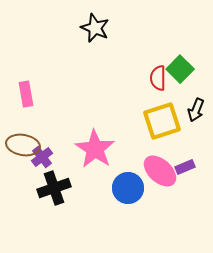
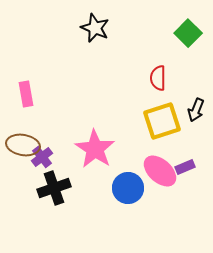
green square: moved 8 px right, 36 px up
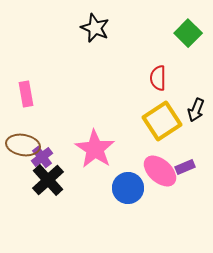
yellow square: rotated 15 degrees counterclockwise
black cross: moved 6 px left, 8 px up; rotated 24 degrees counterclockwise
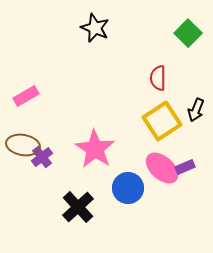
pink rectangle: moved 2 px down; rotated 70 degrees clockwise
pink ellipse: moved 2 px right, 3 px up
black cross: moved 30 px right, 27 px down
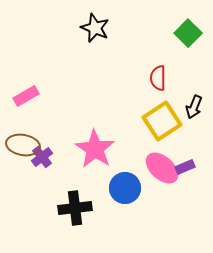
black arrow: moved 2 px left, 3 px up
blue circle: moved 3 px left
black cross: moved 3 px left, 1 px down; rotated 36 degrees clockwise
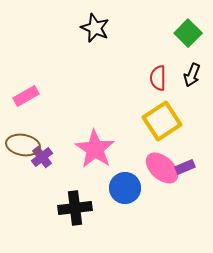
black arrow: moved 2 px left, 32 px up
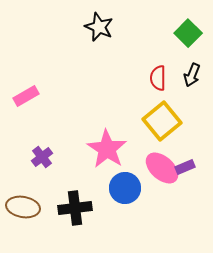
black star: moved 4 px right, 1 px up
yellow square: rotated 6 degrees counterclockwise
brown ellipse: moved 62 px down
pink star: moved 12 px right
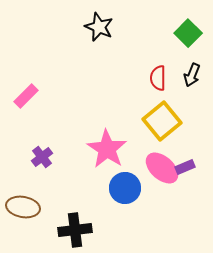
pink rectangle: rotated 15 degrees counterclockwise
black cross: moved 22 px down
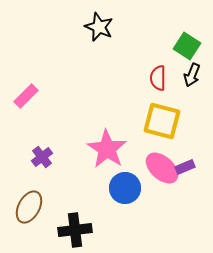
green square: moved 1 px left, 13 px down; rotated 12 degrees counterclockwise
yellow square: rotated 36 degrees counterclockwise
brown ellipse: moved 6 px right; rotated 72 degrees counterclockwise
